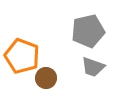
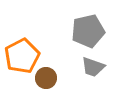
orange pentagon: rotated 24 degrees clockwise
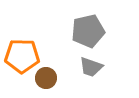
orange pentagon: rotated 28 degrees clockwise
gray trapezoid: moved 2 px left
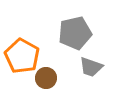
gray pentagon: moved 13 px left, 2 px down
orange pentagon: rotated 28 degrees clockwise
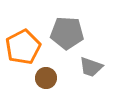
gray pentagon: moved 8 px left; rotated 16 degrees clockwise
orange pentagon: moved 1 px right, 9 px up; rotated 16 degrees clockwise
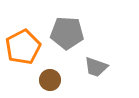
gray trapezoid: moved 5 px right
brown circle: moved 4 px right, 2 px down
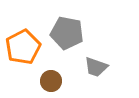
gray pentagon: rotated 8 degrees clockwise
brown circle: moved 1 px right, 1 px down
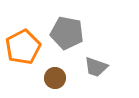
brown circle: moved 4 px right, 3 px up
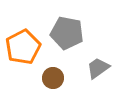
gray trapezoid: moved 2 px right, 1 px down; rotated 125 degrees clockwise
brown circle: moved 2 px left
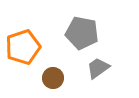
gray pentagon: moved 15 px right
orange pentagon: rotated 8 degrees clockwise
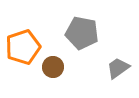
gray trapezoid: moved 20 px right
brown circle: moved 11 px up
